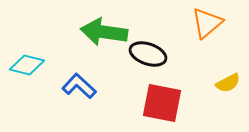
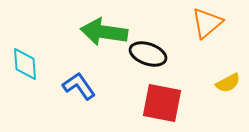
cyan diamond: moved 2 px left, 1 px up; rotated 72 degrees clockwise
blue L-shape: rotated 12 degrees clockwise
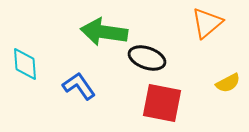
black ellipse: moved 1 px left, 4 px down
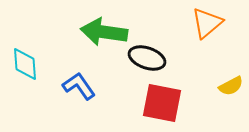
yellow semicircle: moved 3 px right, 3 px down
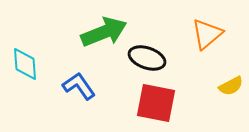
orange triangle: moved 11 px down
green arrow: rotated 150 degrees clockwise
red square: moved 6 px left
